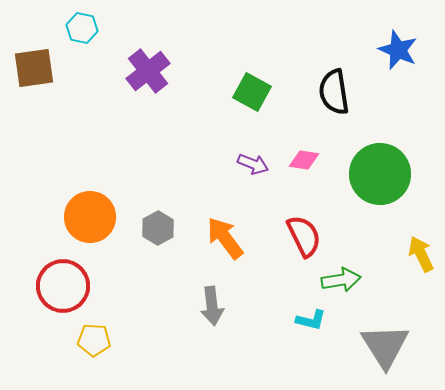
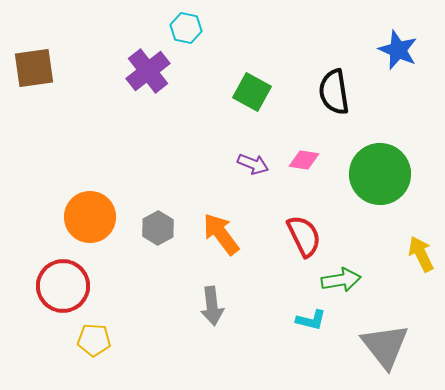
cyan hexagon: moved 104 px right
orange arrow: moved 4 px left, 4 px up
gray triangle: rotated 6 degrees counterclockwise
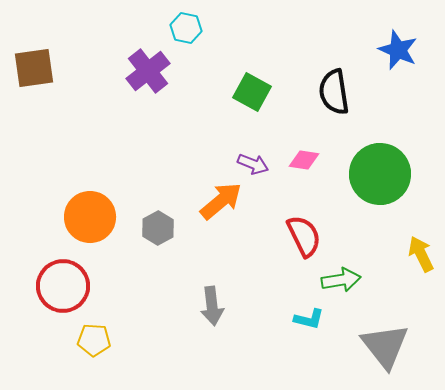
orange arrow: moved 33 px up; rotated 87 degrees clockwise
cyan L-shape: moved 2 px left, 1 px up
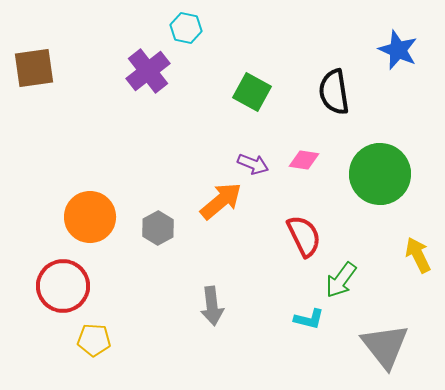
yellow arrow: moved 3 px left, 1 px down
green arrow: rotated 135 degrees clockwise
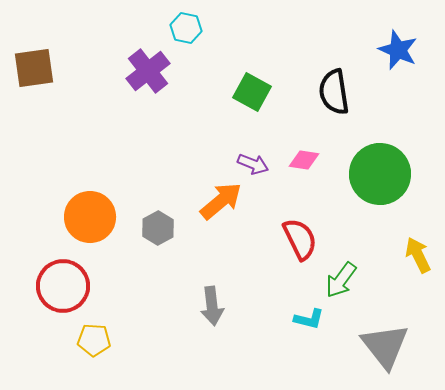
red semicircle: moved 4 px left, 3 px down
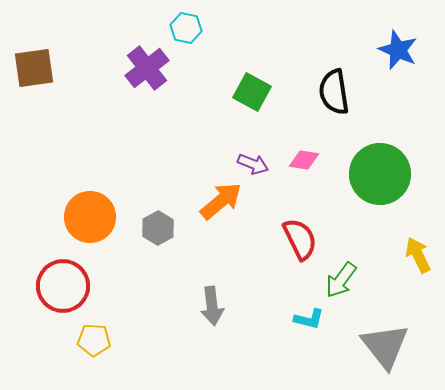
purple cross: moved 1 px left, 3 px up
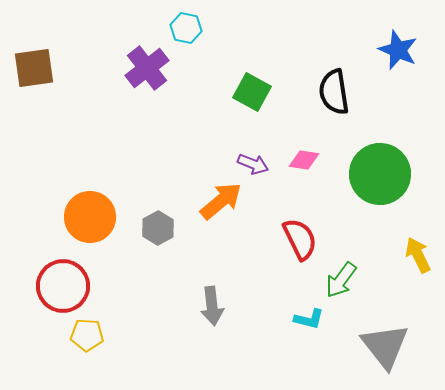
yellow pentagon: moved 7 px left, 5 px up
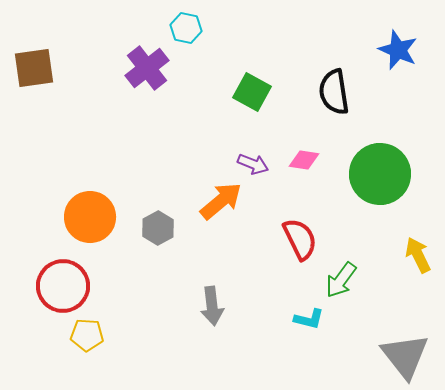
gray triangle: moved 20 px right, 10 px down
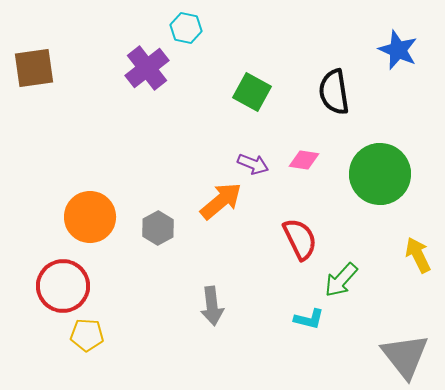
green arrow: rotated 6 degrees clockwise
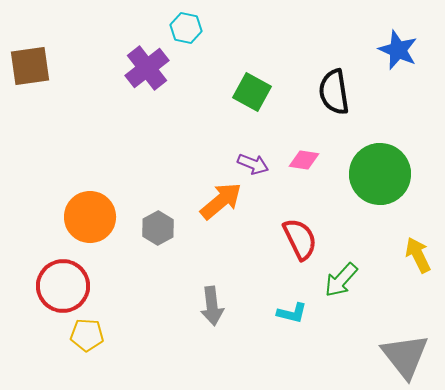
brown square: moved 4 px left, 2 px up
cyan L-shape: moved 17 px left, 6 px up
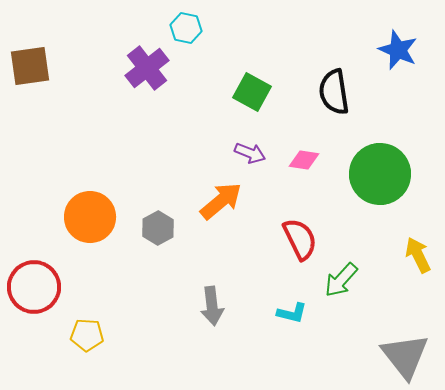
purple arrow: moved 3 px left, 11 px up
red circle: moved 29 px left, 1 px down
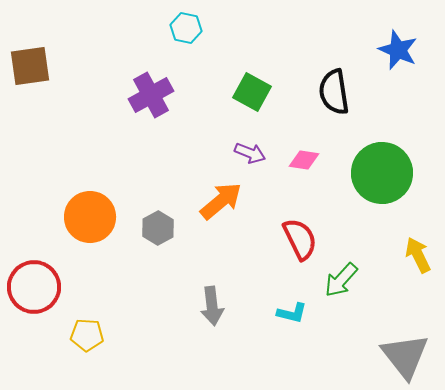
purple cross: moved 4 px right, 27 px down; rotated 9 degrees clockwise
green circle: moved 2 px right, 1 px up
